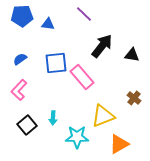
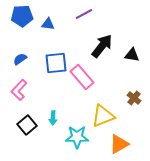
purple line: rotated 72 degrees counterclockwise
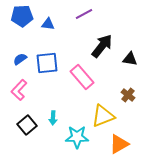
black triangle: moved 2 px left, 4 px down
blue square: moved 9 px left
brown cross: moved 6 px left, 3 px up
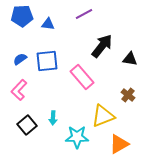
blue square: moved 2 px up
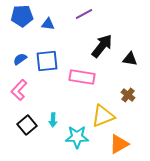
pink rectangle: rotated 40 degrees counterclockwise
cyan arrow: moved 2 px down
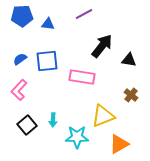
black triangle: moved 1 px left, 1 px down
brown cross: moved 3 px right
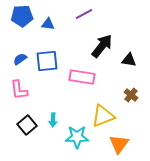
pink L-shape: rotated 50 degrees counterclockwise
orange triangle: rotated 25 degrees counterclockwise
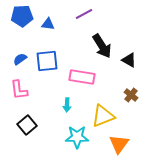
black arrow: rotated 110 degrees clockwise
black triangle: rotated 21 degrees clockwise
cyan arrow: moved 14 px right, 15 px up
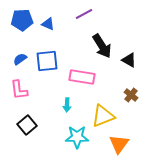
blue pentagon: moved 4 px down
blue triangle: rotated 16 degrees clockwise
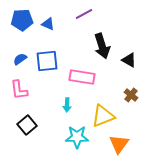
black arrow: rotated 15 degrees clockwise
